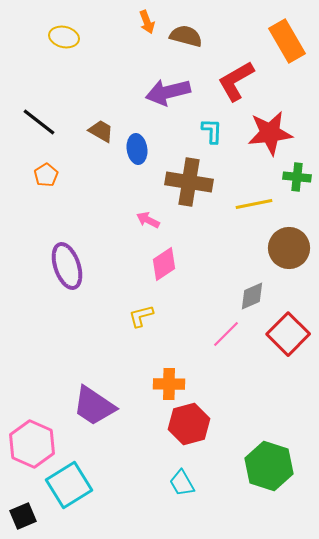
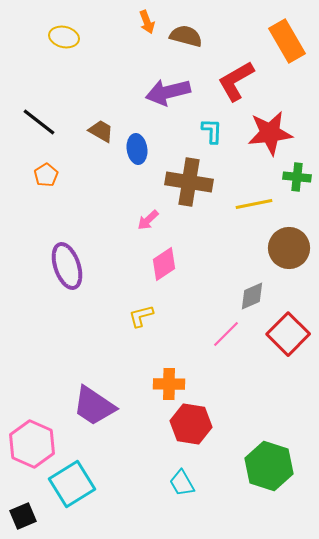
pink arrow: rotated 70 degrees counterclockwise
red hexagon: moved 2 px right; rotated 24 degrees clockwise
cyan square: moved 3 px right, 1 px up
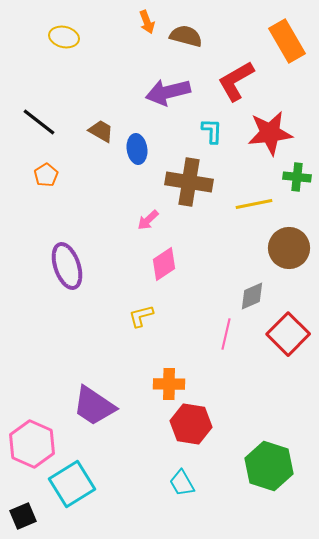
pink line: rotated 32 degrees counterclockwise
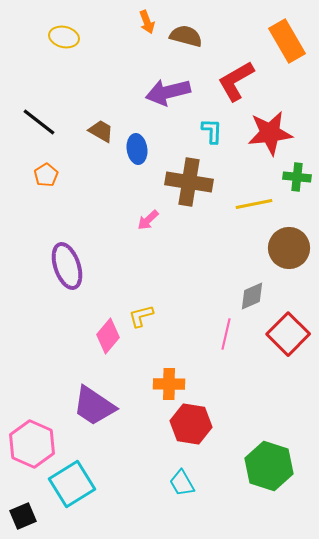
pink diamond: moved 56 px left, 72 px down; rotated 16 degrees counterclockwise
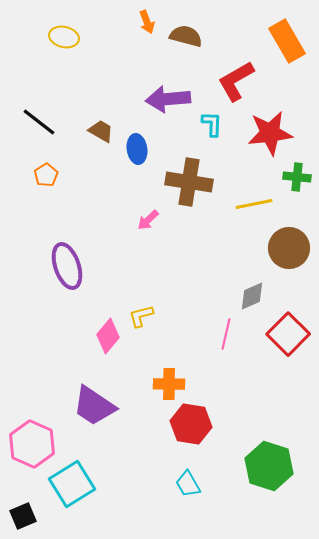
purple arrow: moved 7 px down; rotated 9 degrees clockwise
cyan L-shape: moved 7 px up
cyan trapezoid: moved 6 px right, 1 px down
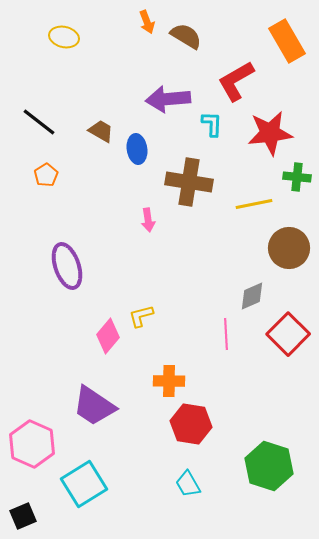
brown semicircle: rotated 16 degrees clockwise
pink arrow: rotated 55 degrees counterclockwise
pink line: rotated 16 degrees counterclockwise
orange cross: moved 3 px up
cyan square: moved 12 px right
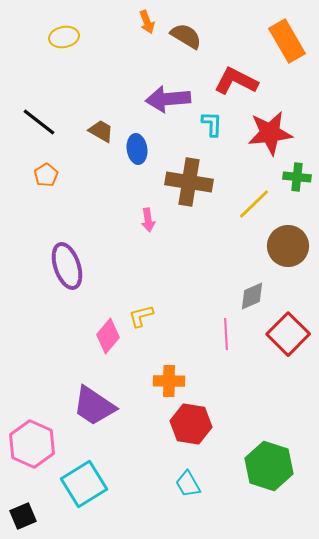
yellow ellipse: rotated 24 degrees counterclockwise
red L-shape: rotated 57 degrees clockwise
yellow line: rotated 33 degrees counterclockwise
brown circle: moved 1 px left, 2 px up
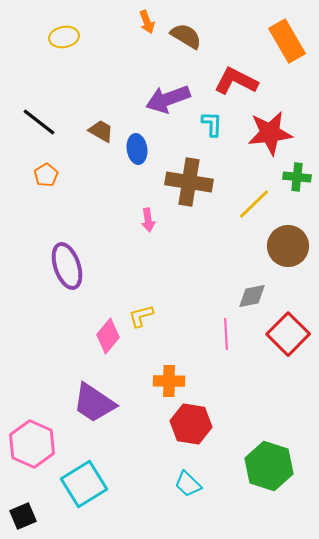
purple arrow: rotated 15 degrees counterclockwise
gray diamond: rotated 12 degrees clockwise
purple trapezoid: moved 3 px up
cyan trapezoid: rotated 16 degrees counterclockwise
